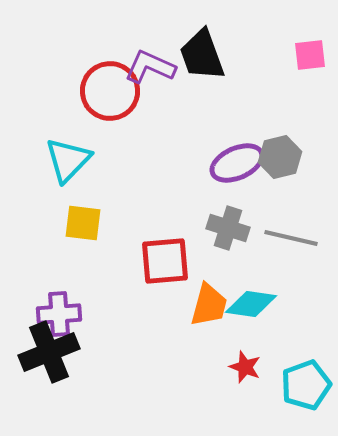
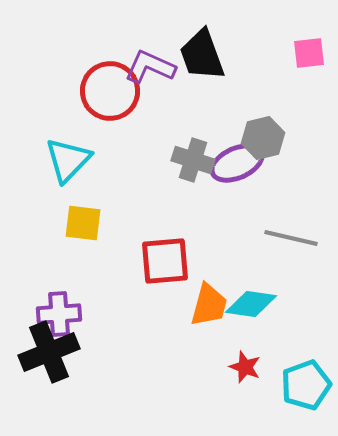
pink square: moved 1 px left, 2 px up
gray hexagon: moved 17 px left, 19 px up
gray cross: moved 35 px left, 68 px up
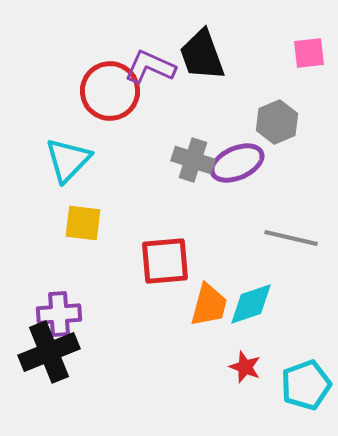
gray hexagon: moved 14 px right, 16 px up; rotated 9 degrees counterclockwise
cyan diamond: rotated 27 degrees counterclockwise
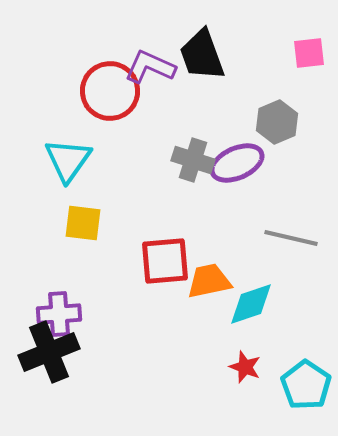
cyan triangle: rotated 9 degrees counterclockwise
orange trapezoid: moved 24 px up; rotated 117 degrees counterclockwise
cyan pentagon: rotated 18 degrees counterclockwise
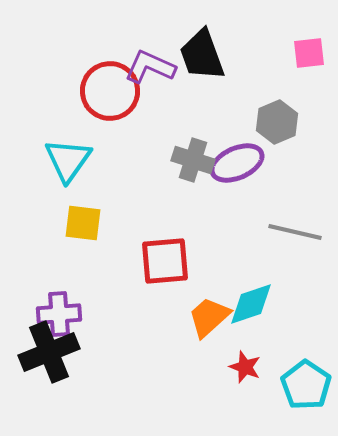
gray line: moved 4 px right, 6 px up
orange trapezoid: moved 36 px down; rotated 30 degrees counterclockwise
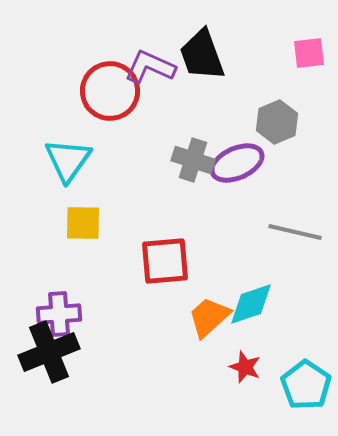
yellow square: rotated 6 degrees counterclockwise
